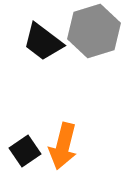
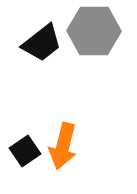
gray hexagon: rotated 18 degrees clockwise
black trapezoid: moved 1 px left, 1 px down; rotated 75 degrees counterclockwise
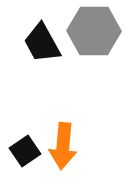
black trapezoid: rotated 99 degrees clockwise
orange arrow: rotated 9 degrees counterclockwise
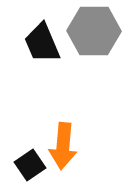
black trapezoid: rotated 6 degrees clockwise
black square: moved 5 px right, 14 px down
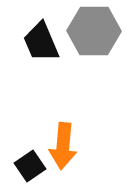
black trapezoid: moved 1 px left, 1 px up
black square: moved 1 px down
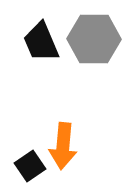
gray hexagon: moved 8 px down
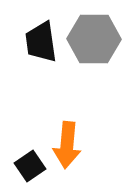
black trapezoid: rotated 15 degrees clockwise
orange arrow: moved 4 px right, 1 px up
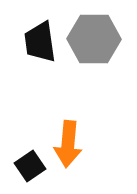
black trapezoid: moved 1 px left
orange arrow: moved 1 px right, 1 px up
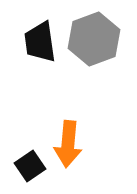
gray hexagon: rotated 21 degrees counterclockwise
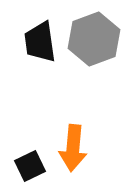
orange arrow: moved 5 px right, 4 px down
black square: rotated 8 degrees clockwise
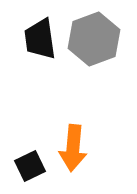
black trapezoid: moved 3 px up
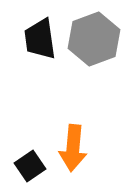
black square: rotated 8 degrees counterclockwise
